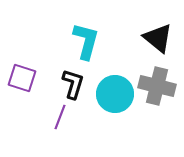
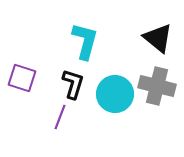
cyan L-shape: moved 1 px left
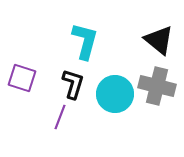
black triangle: moved 1 px right, 2 px down
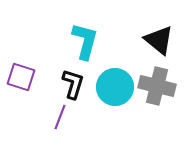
purple square: moved 1 px left, 1 px up
cyan circle: moved 7 px up
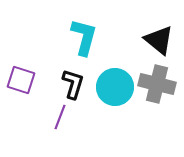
cyan L-shape: moved 1 px left, 4 px up
purple square: moved 3 px down
gray cross: moved 2 px up
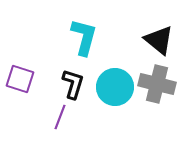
purple square: moved 1 px left, 1 px up
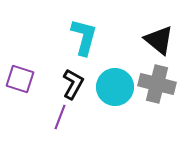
black L-shape: rotated 12 degrees clockwise
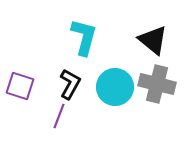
black triangle: moved 6 px left
purple square: moved 7 px down
black L-shape: moved 3 px left
purple line: moved 1 px left, 1 px up
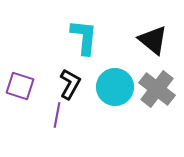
cyan L-shape: rotated 9 degrees counterclockwise
gray cross: moved 5 px down; rotated 24 degrees clockwise
purple line: moved 2 px left, 1 px up; rotated 10 degrees counterclockwise
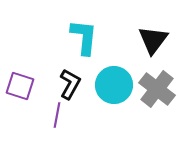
black triangle: rotated 28 degrees clockwise
cyan circle: moved 1 px left, 2 px up
